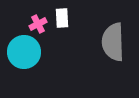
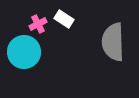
white rectangle: moved 2 px right, 1 px down; rotated 54 degrees counterclockwise
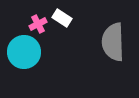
white rectangle: moved 2 px left, 1 px up
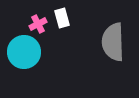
white rectangle: rotated 42 degrees clockwise
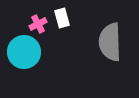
gray semicircle: moved 3 px left
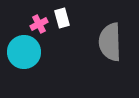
pink cross: moved 1 px right
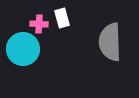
pink cross: rotated 30 degrees clockwise
cyan circle: moved 1 px left, 3 px up
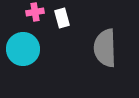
pink cross: moved 4 px left, 12 px up; rotated 12 degrees counterclockwise
gray semicircle: moved 5 px left, 6 px down
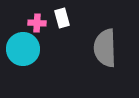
pink cross: moved 2 px right, 11 px down; rotated 12 degrees clockwise
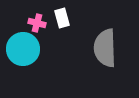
pink cross: rotated 12 degrees clockwise
